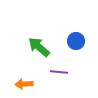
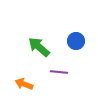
orange arrow: rotated 24 degrees clockwise
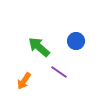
purple line: rotated 30 degrees clockwise
orange arrow: moved 3 px up; rotated 78 degrees counterclockwise
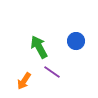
green arrow: rotated 20 degrees clockwise
purple line: moved 7 px left
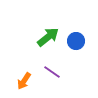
green arrow: moved 9 px right, 10 px up; rotated 80 degrees clockwise
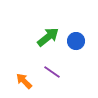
orange arrow: rotated 102 degrees clockwise
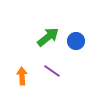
purple line: moved 1 px up
orange arrow: moved 2 px left, 5 px up; rotated 42 degrees clockwise
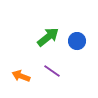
blue circle: moved 1 px right
orange arrow: moved 1 px left; rotated 66 degrees counterclockwise
